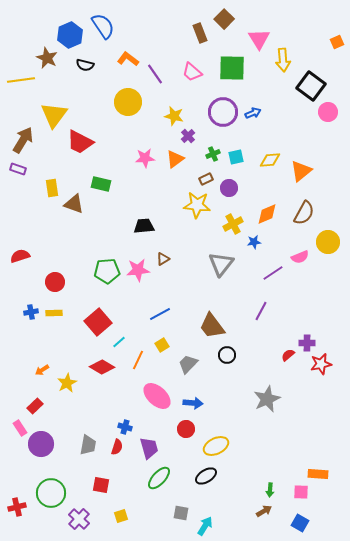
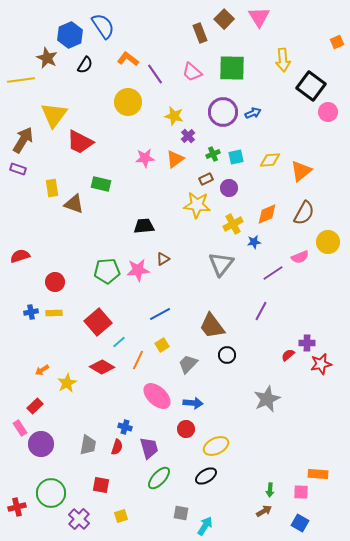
pink triangle at (259, 39): moved 22 px up
black semicircle at (85, 65): rotated 72 degrees counterclockwise
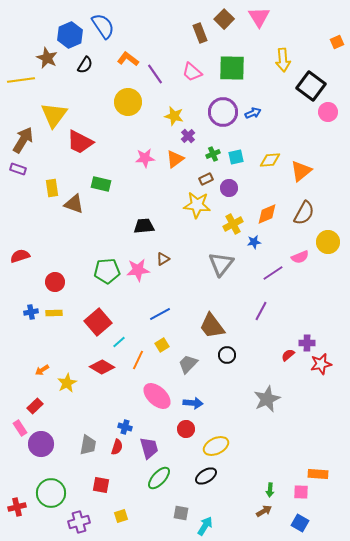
purple cross at (79, 519): moved 3 px down; rotated 30 degrees clockwise
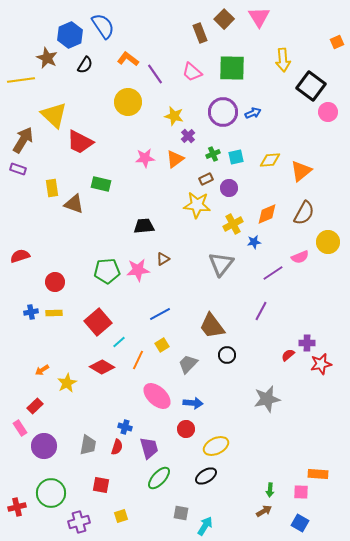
yellow triangle at (54, 115): rotated 24 degrees counterclockwise
gray star at (267, 399): rotated 12 degrees clockwise
purple circle at (41, 444): moved 3 px right, 2 px down
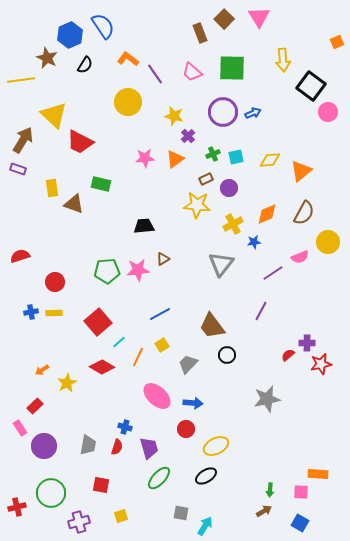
orange line at (138, 360): moved 3 px up
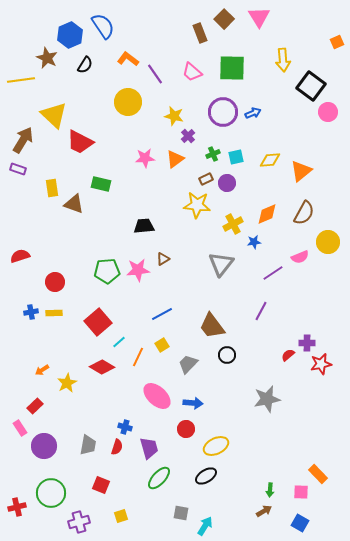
purple circle at (229, 188): moved 2 px left, 5 px up
blue line at (160, 314): moved 2 px right
orange rectangle at (318, 474): rotated 42 degrees clockwise
red square at (101, 485): rotated 12 degrees clockwise
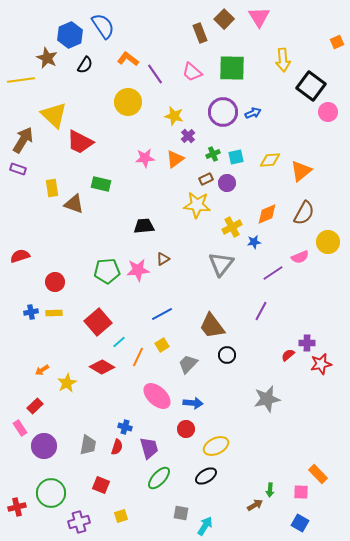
yellow cross at (233, 224): moved 1 px left, 3 px down
brown arrow at (264, 511): moved 9 px left, 6 px up
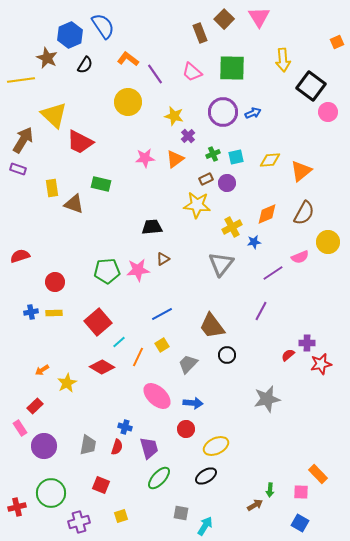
black trapezoid at (144, 226): moved 8 px right, 1 px down
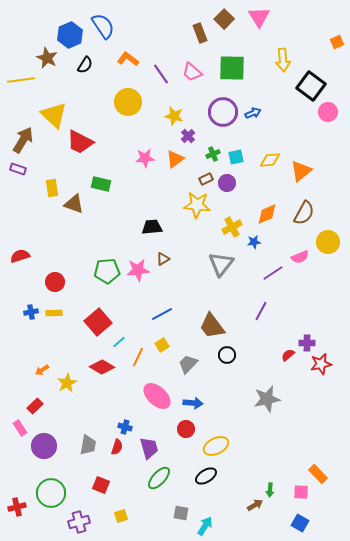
purple line at (155, 74): moved 6 px right
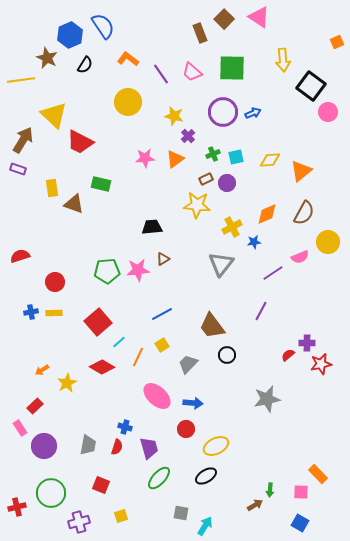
pink triangle at (259, 17): rotated 25 degrees counterclockwise
